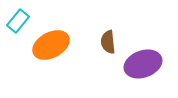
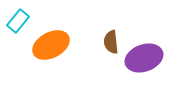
brown semicircle: moved 3 px right
purple ellipse: moved 1 px right, 6 px up
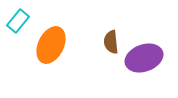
orange ellipse: rotated 36 degrees counterclockwise
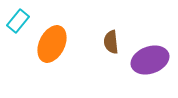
orange ellipse: moved 1 px right, 1 px up
purple ellipse: moved 6 px right, 2 px down
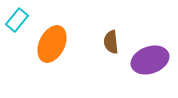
cyan rectangle: moved 1 px left, 1 px up
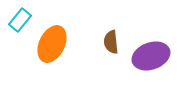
cyan rectangle: moved 3 px right
purple ellipse: moved 1 px right, 4 px up
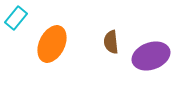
cyan rectangle: moved 4 px left, 2 px up
